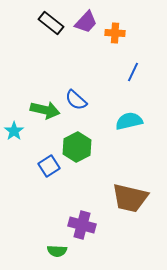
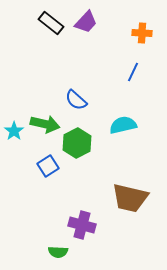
orange cross: moved 27 px right
green arrow: moved 14 px down
cyan semicircle: moved 6 px left, 4 px down
green hexagon: moved 4 px up
blue square: moved 1 px left
green semicircle: moved 1 px right, 1 px down
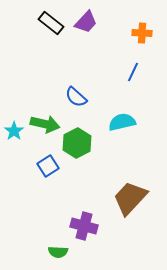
blue semicircle: moved 3 px up
cyan semicircle: moved 1 px left, 3 px up
brown trapezoid: rotated 120 degrees clockwise
purple cross: moved 2 px right, 1 px down
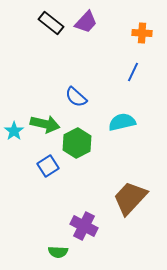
purple cross: rotated 12 degrees clockwise
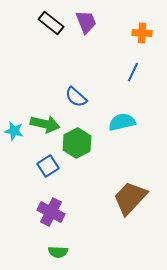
purple trapezoid: rotated 65 degrees counterclockwise
cyan star: rotated 24 degrees counterclockwise
purple cross: moved 33 px left, 14 px up
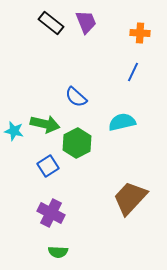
orange cross: moved 2 px left
purple cross: moved 1 px down
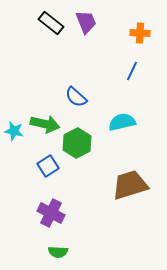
blue line: moved 1 px left, 1 px up
brown trapezoid: moved 13 px up; rotated 30 degrees clockwise
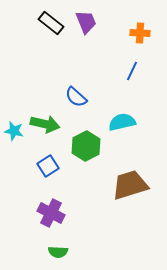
green hexagon: moved 9 px right, 3 px down
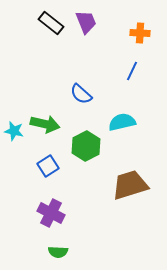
blue semicircle: moved 5 px right, 3 px up
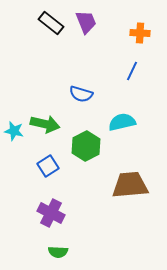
blue semicircle: rotated 25 degrees counterclockwise
brown trapezoid: rotated 12 degrees clockwise
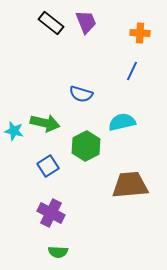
green arrow: moved 1 px up
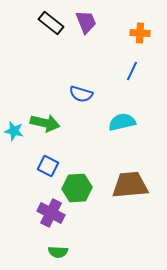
green hexagon: moved 9 px left, 42 px down; rotated 24 degrees clockwise
blue square: rotated 30 degrees counterclockwise
